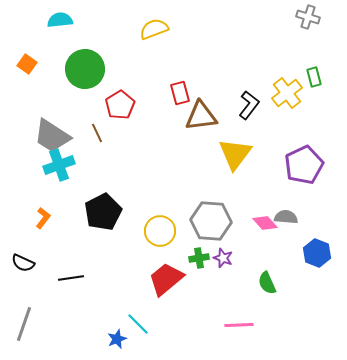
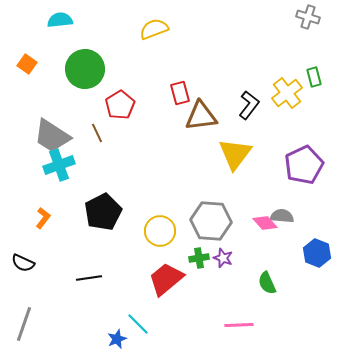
gray semicircle: moved 4 px left, 1 px up
black line: moved 18 px right
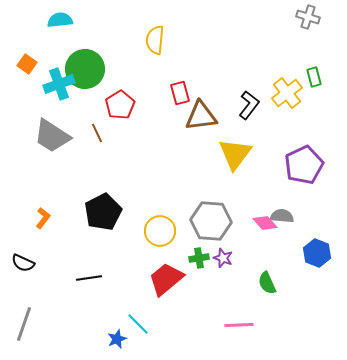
yellow semicircle: moved 1 px right, 11 px down; rotated 64 degrees counterclockwise
cyan cross: moved 81 px up
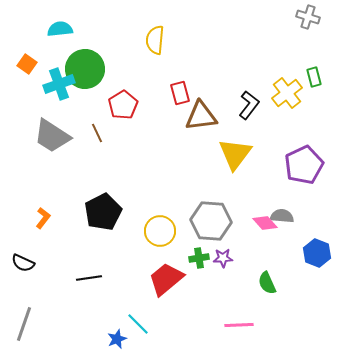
cyan semicircle: moved 9 px down
red pentagon: moved 3 px right
purple star: rotated 24 degrees counterclockwise
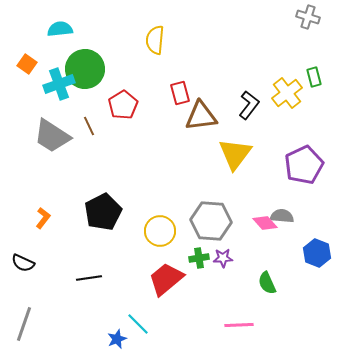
brown line: moved 8 px left, 7 px up
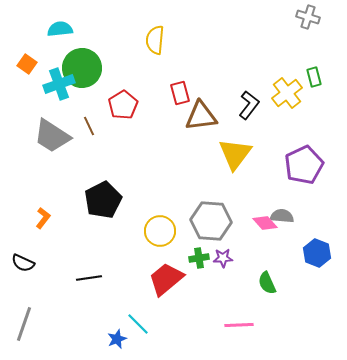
green circle: moved 3 px left, 1 px up
black pentagon: moved 12 px up
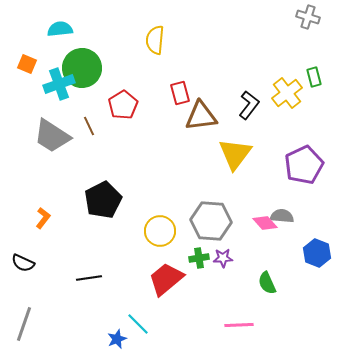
orange square: rotated 12 degrees counterclockwise
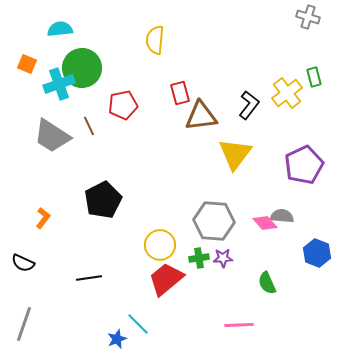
red pentagon: rotated 20 degrees clockwise
gray hexagon: moved 3 px right
yellow circle: moved 14 px down
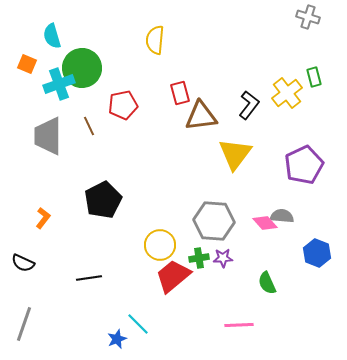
cyan semicircle: moved 8 px left, 7 px down; rotated 100 degrees counterclockwise
gray trapezoid: moved 4 px left; rotated 57 degrees clockwise
red trapezoid: moved 7 px right, 3 px up
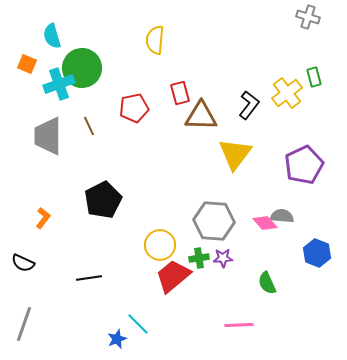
red pentagon: moved 11 px right, 3 px down
brown triangle: rotated 8 degrees clockwise
